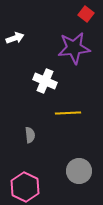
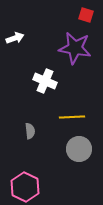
red square: moved 1 px down; rotated 21 degrees counterclockwise
purple star: moved 1 px right; rotated 16 degrees clockwise
yellow line: moved 4 px right, 4 px down
gray semicircle: moved 4 px up
gray circle: moved 22 px up
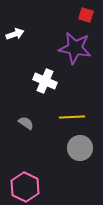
white arrow: moved 4 px up
gray semicircle: moved 4 px left, 8 px up; rotated 49 degrees counterclockwise
gray circle: moved 1 px right, 1 px up
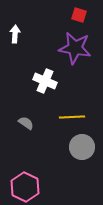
red square: moved 7 px left
white arrow: rotated 66 degrees counterclockwise
gray circle: moved 2 px right, 1 px up
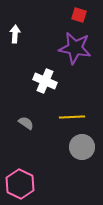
pink hexagon: moved 5 px left, 3 px up
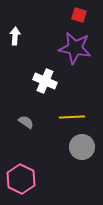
white arrow: moved 2 px down
gray semicircle: moved 1 px up
pink hexagon: moved 1 px right, 5 px up
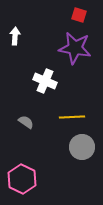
pink hexagon: moved 1 px right
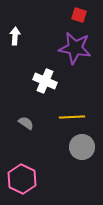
gray semicircle: moved 1 px down
